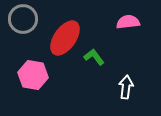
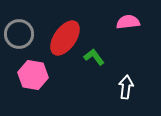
gray circle: moved 4 px left, 15 px down
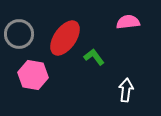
white arrow: moved 3 px down
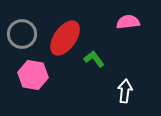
gray circle: moved 3 px right
green L-shape: moved 2 px down
white arrow: moved 1 px left, 1 px down
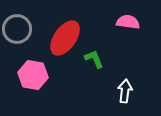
pink semicircle: rotated 15 degrees clockwise
gray circle: moved 5 px left, 5 px up
green L-shape: rotated 15 degrees clockwise
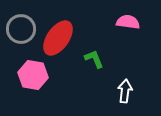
gray circle: moved 4 px right
red ellipse: moved 7 px left
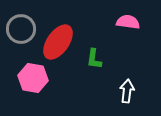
red ellipse: moved 4 px down
green L-shape: rotated 150 degrees counterclockwise
pink hexagon: moved 3 px down
white arrow: moved 2 px right
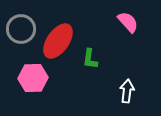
pink semicircle: rotated 40 degrees clockwise
red ellipse: moved 1 px up
green L-shape: moved 4 px left
pink hexagon: rotated 12 degrees counterclockwise
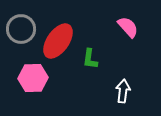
pink semicircle: moved 5 px down
white arrow: moved 4 px left
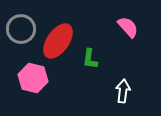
pink hexagon: rotated 16 degrees clockwise
